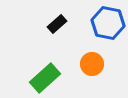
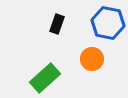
black rectangle: rotated 30 degrees counterclockwise
orange circle: moved 5 px up
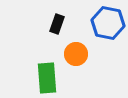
orange circle: moved 16 px left, 5 px up
green rectangle: moved 2 px right; rotated 52 degrees counterclockwise
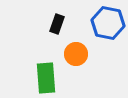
green rectangle: moved 1 px left
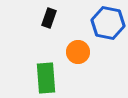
black rectangle: moved 8 px left, 6 px up
orange circle: moved 2 px right, 2 px up
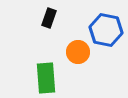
blue hexagon: moved 2 px left, 7 px down
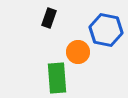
green rectangle: moved 11 px right
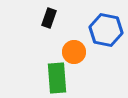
orange circle: moved 4 px left
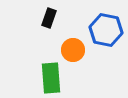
orange circle: moved 1 px left, 2 px up
green rectangle: moved 6 px left
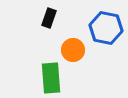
blue hexagon: moved 2 px up
